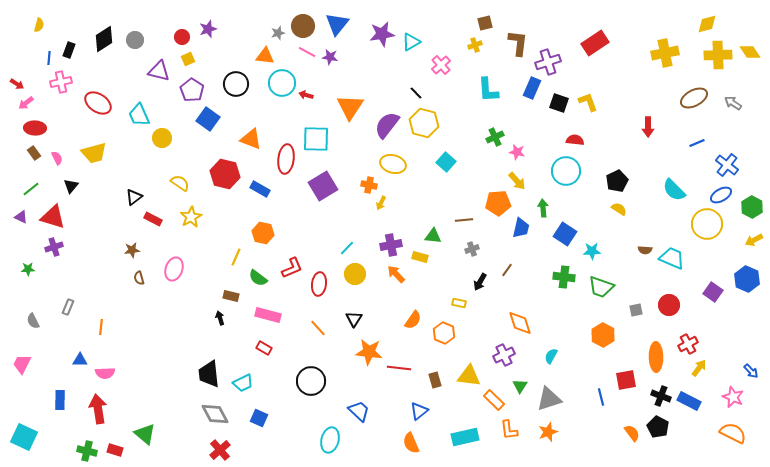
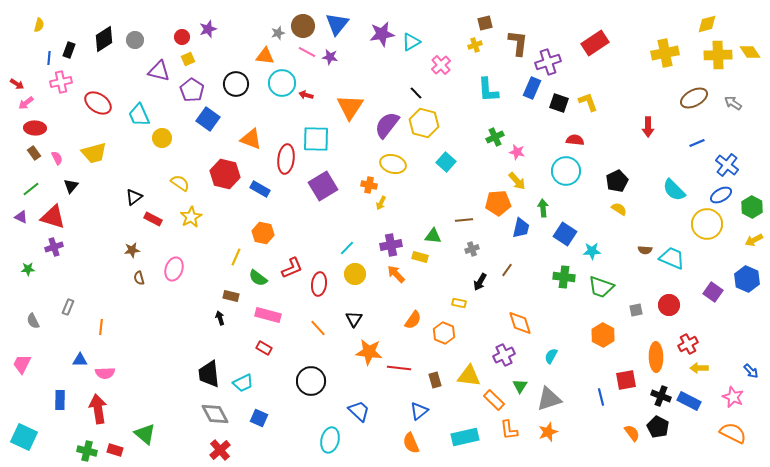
yellow arrow at (699, 368): rotated 126 degrees counterclockwise
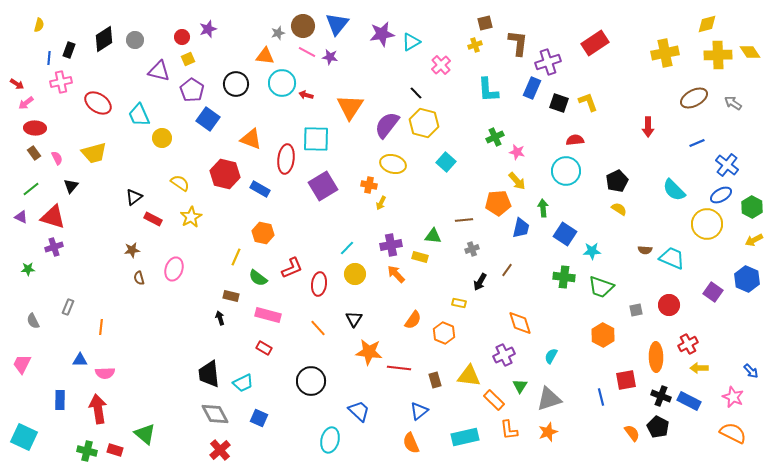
red semicircle at (575, 140): rotated 12 degrees counterclockwise
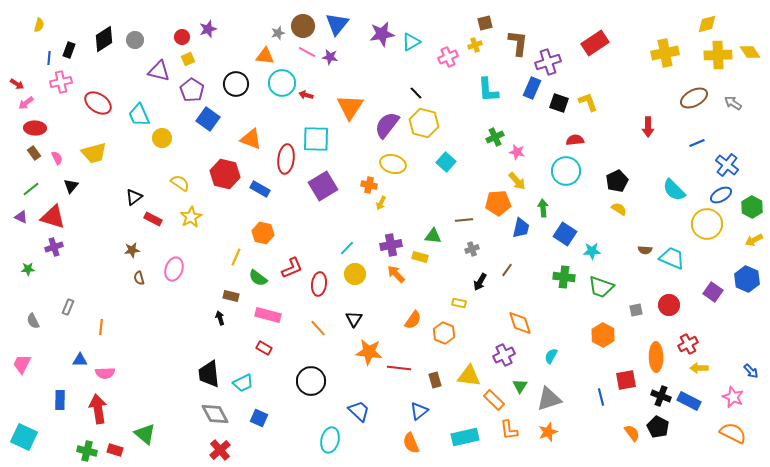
pink cross at (441, 65): moved 7 px right, 8 px up; rotated 18 degrees clockwise
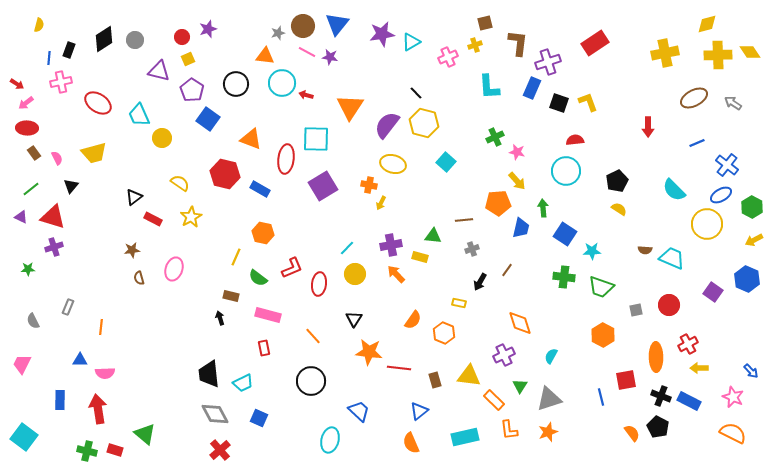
cyan L-shape at (488, 90): moved 1 px right, 3 px up
red ellipse at (35, 128): moved 8 px left
orange line at (318, 328): moved 5 px left, 8 px down
red rectangle at (264, 348): rotated 49 degrees clockwise
cyan square at (24, 437): rotated 12 degrees clockwise
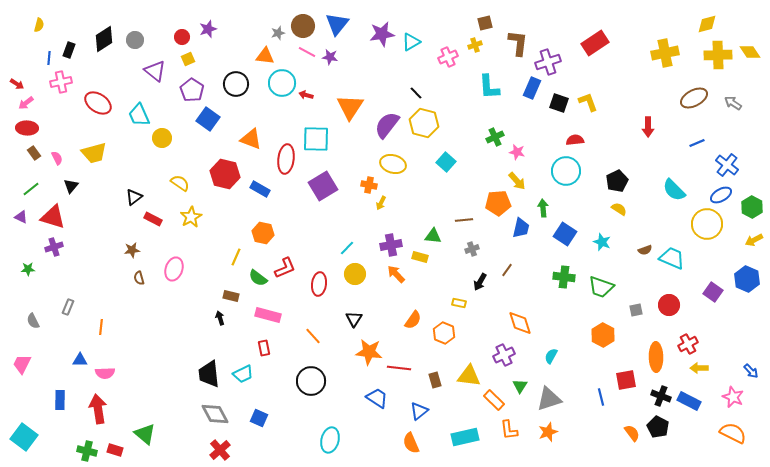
purple triangle at (159, 71): moved 4 px left; rotated 25 degrees clockwise
brown semicircle at (645, 250): rotated 24 degrees counterclockwise
cyan star at (592, 251): moved 10 px right, 9 px up; rotated 24 degrees clockwise
red L-shape at (292, 268): moved 7 px left
cyan trapezoid at (243, 383): moved 9 px up
blue trapezoid at (359, 411): moved 18 px right, 13 px up; rotated 10 degrees counterclockwise
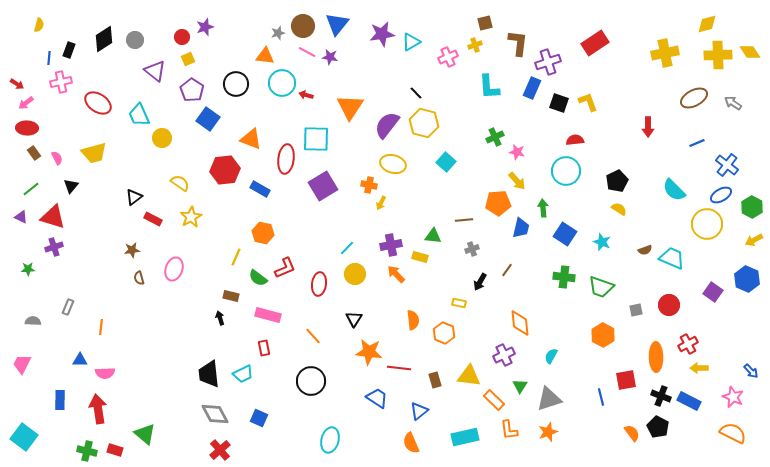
purple star at (208, 29): moved 3 px left, 2 px up
red hexagon at (225, 174): moved 4 px up; rotated 20 degrees counterclockwise
orange semicircle at (413, 320): rotated 42 degrees counterclockwise
gray semicircle at (33, 321): rotated 119 degrees clockwise
orange diamond at (520, 323): rotated 12 degrees clockwise
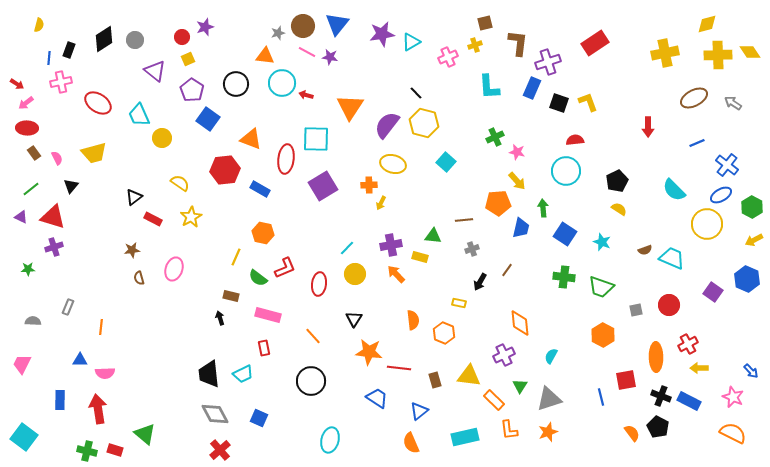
orange cross at (369, 185): rotated 14 degrees counterclockwise
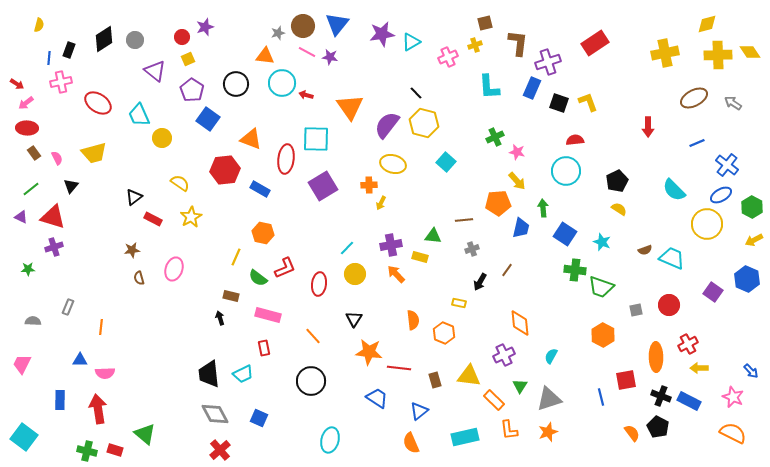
orange triangle at (350, 107): rotated 8 degrees counterclockwise
green cross at (564, 277): moved 11 px right, 7 px up
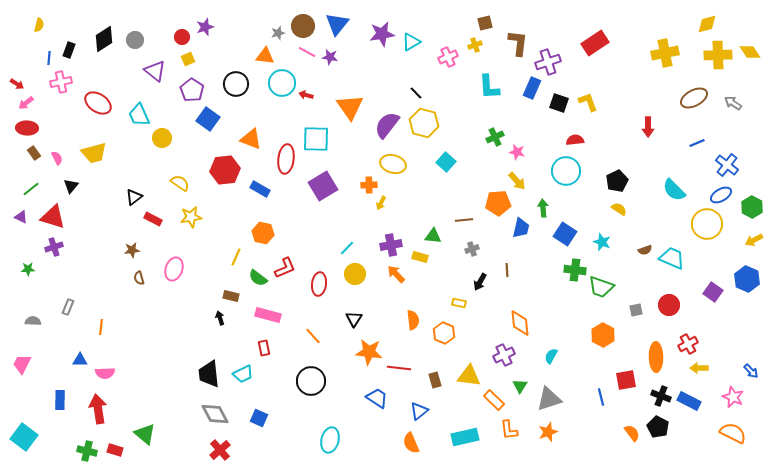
yellow star at (191, 217): rotated 20 degrees clockwise
brown line at (507, 270): rotated 40 degrees counterclockwise
